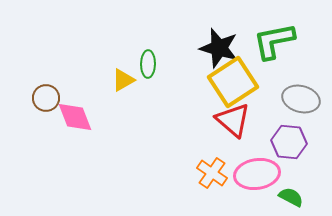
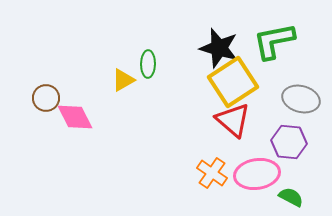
pink diamond: rotated 6 degrees counterclockwise
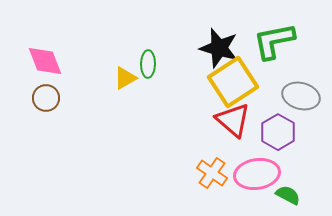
yellow triangle: moved 2 px right, 2 px up
gray ellipse: moved 3 px up
pink diamond: moved 30 px left, 56 px up; rotated 6 degrees clockwise
purple hexagon: moved 11 px left, 10 px up; rotated 24 degrees clockwise
green semicircle: moved 3 px left, 2 px up
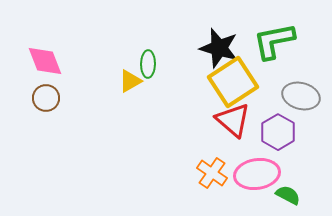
yellow triangle: moved 5 px right, 3 px down
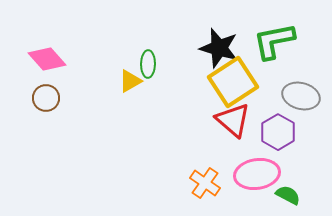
pink diamond: moved 2 px right, 2 px up; rotated 21 degrees counterclockwise
orange cross: moved 7 px left, 10 px down
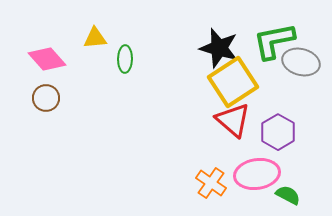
green ellipse: moved 23 px left, 5 px up
yellow triangle: moved 35 px left, 43 px up; rotated 25 degrees clockwise
gray ellipse: moved 34 px up
orange cross: moved 6 px right
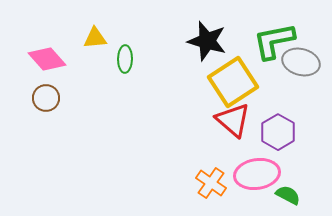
black star: moved 12 px left, 7 px up
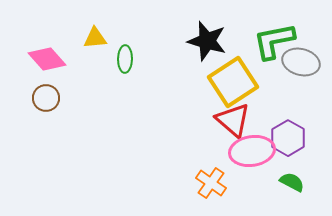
purple hexagon: moved 10 px right, 6 px down
pink ellipse: moved 5 px left, 23 px up
green semicircle: moved 4 px right, 13 px up
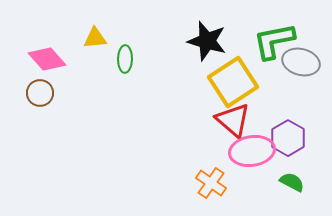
brown circle: moved 6 px left, 5 px up
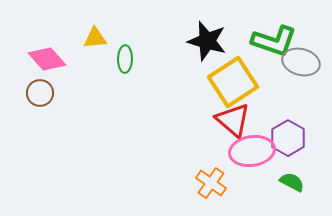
green L-shape: rotated 150 degrees counterclockwise
